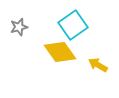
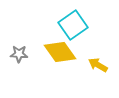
gray star: moved 27 px down; rotated 18 degrees clockwise
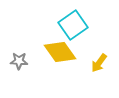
gray star: moved 7 px down
yellow arrow: moved 1 px right, 2 px up; rotated 84 degrees counterclockwise
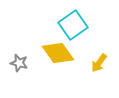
yellow diamond: moved 2 px left, 1 px down
gray star: moved 2 px down; rotated 12 degrees clockwise
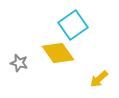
yellow arrow: moved 16 px down; rotated 12 degrees clockwise
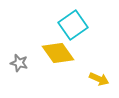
yellow arrow: rotated 114 degrees counterclockwise
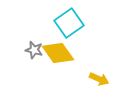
cyan square: moved 4 px left, 2 px up
gray star: moved 15 px right, 13 px up
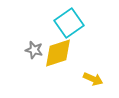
yellow diamond: rotated 72 degrees counterclockwise
yellow arrow: moved 6 px left
